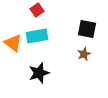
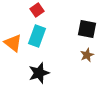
cyan rectangle: rotated 60 degrees counterclockwise
brown star: moved 3 px right, 1 px down
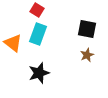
red square: rotated 24 degrees counterclockwise
cyan rectangle: moved 1 px right, 2 px up
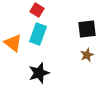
black square: rotated 18 degrees counterclockwise
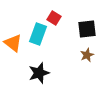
red square: moved 17 px right, 8 px down
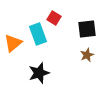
cyan rectangle: rotated 40 degrees counterclockwise
orange triangle: rotated 42 degrees clockwise
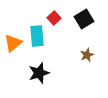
red square: rotated 16 degrees clockwise
black square: moved 3 px left, 10 px up; rotated 24 degrees counterclockwise
cyan rectangle: moved 1 px left, 2 px down; rotated 15 degrees clockwise
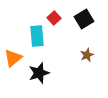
orange triangle: moved 15 px down
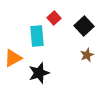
black square: moved 7 px down; rotated 12 degrees counterclockwise
orange triangle: rotated 12 degrees clockwise
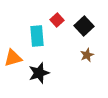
red square: moved 3 px right, 2 px down
orange triangle: rotated 12 degrees clockwise
